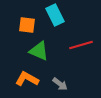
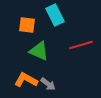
orange L-shape: moved 1 px left, 1 px down
gray arrow: moved 12 px left
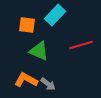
cyan rectangle: rotated 70 degrees clockwise
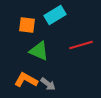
cyan rectangle: rotated 15 degrees clockwise
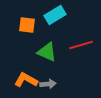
green triangle: moved 8 px right, 1 px down
gray arrow: rotated 42 degrees counterclockwise
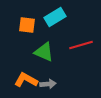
cyan rectangle: moved 2 px down
green triangle: moved 3 px left
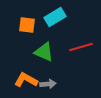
red line: moved 2 px down
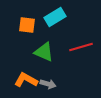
gray arrow: rotated 21 degrees clockwise
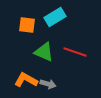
red line: moved 6 px left, 5 px down; rotated 35 degrees clockwise
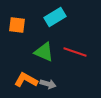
orange square: moved 10 px left
